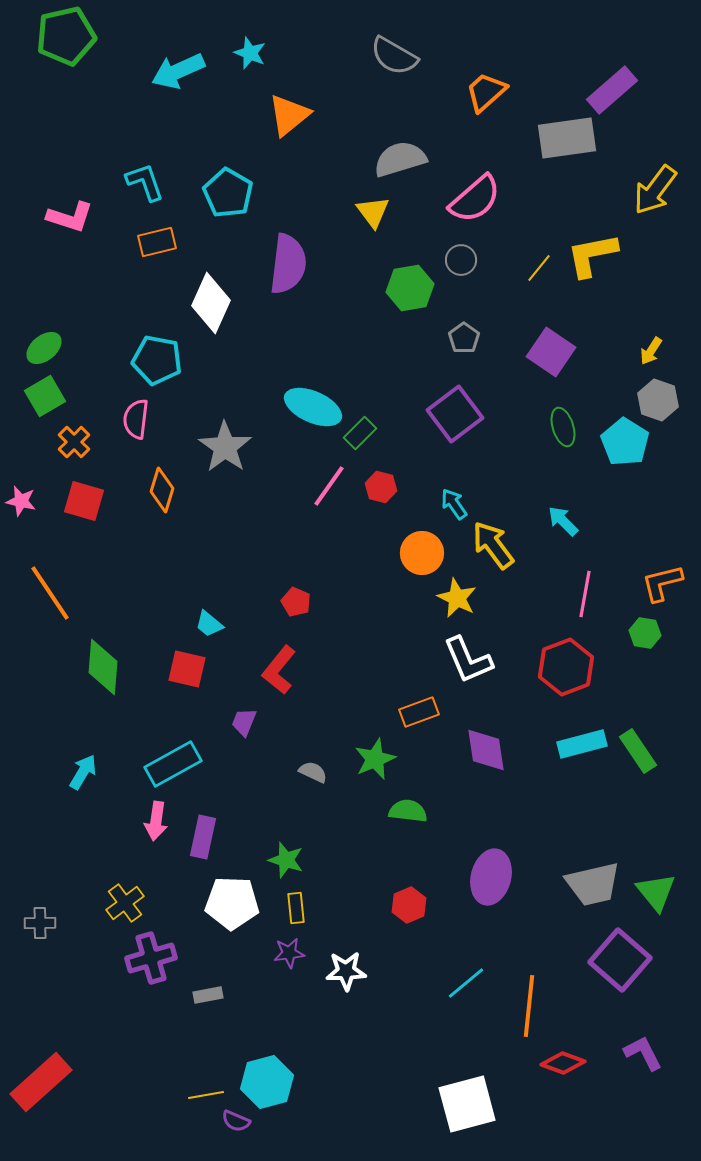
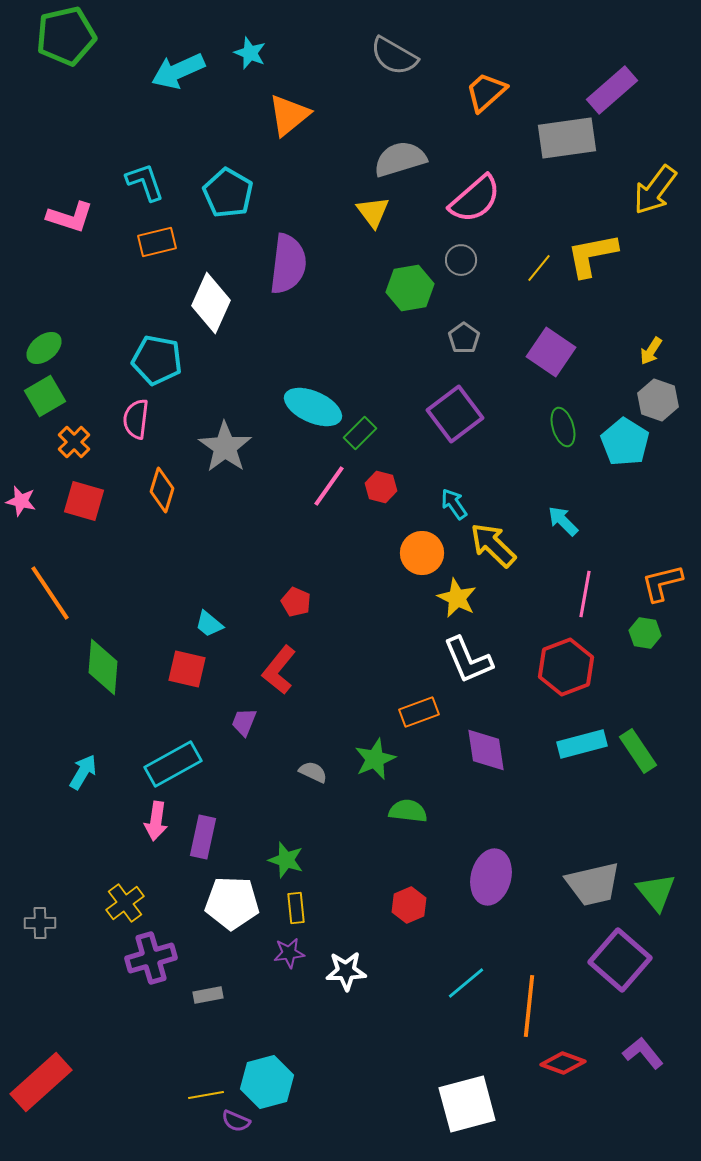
yellow arrow at (493, 545): rotated 9 degrees counterclockwise
purple L-shape at (643, 1053): rotated 12 degrees counterclockwise
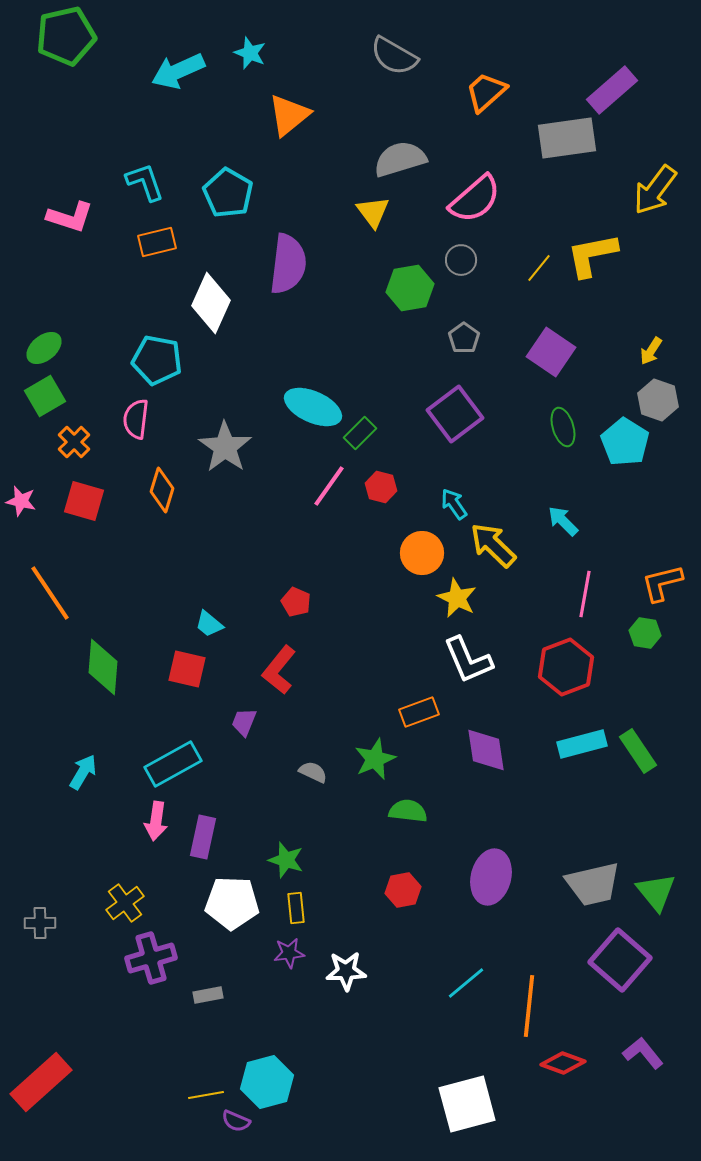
red hexagon at (409, 905): moved 6 px left, 15 px up; rotated 12 degrees clockwise
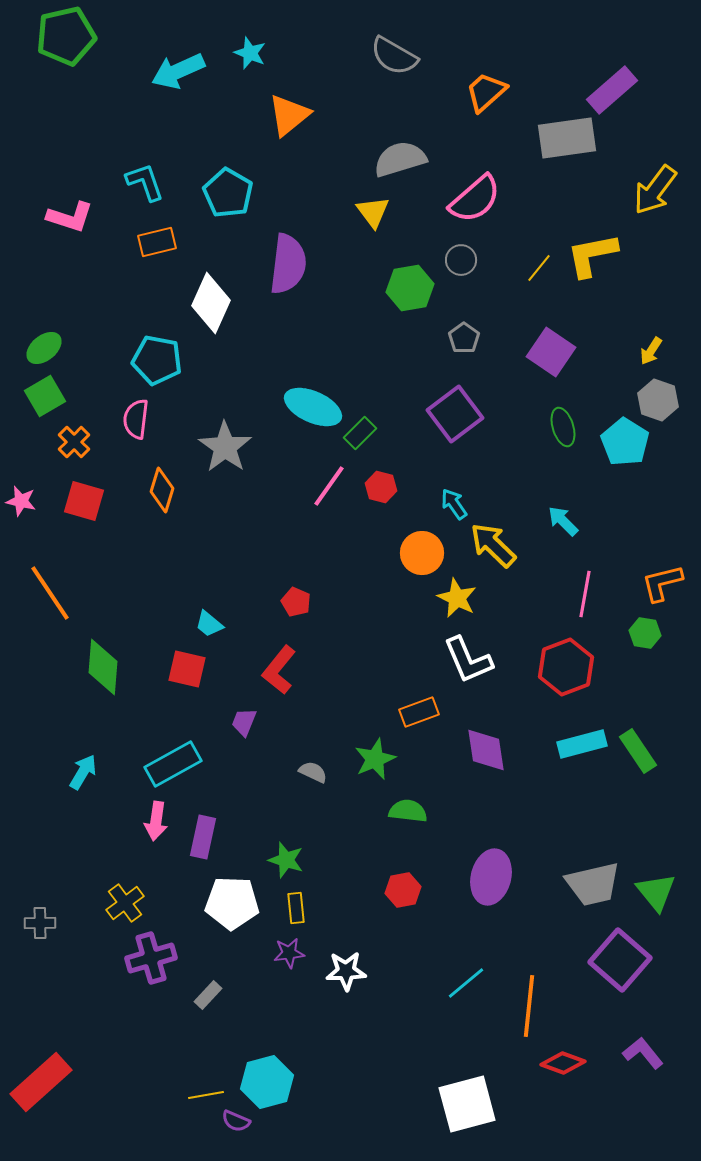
gray rectangle at (208, 995): rotated 36 degrees counterclockwise
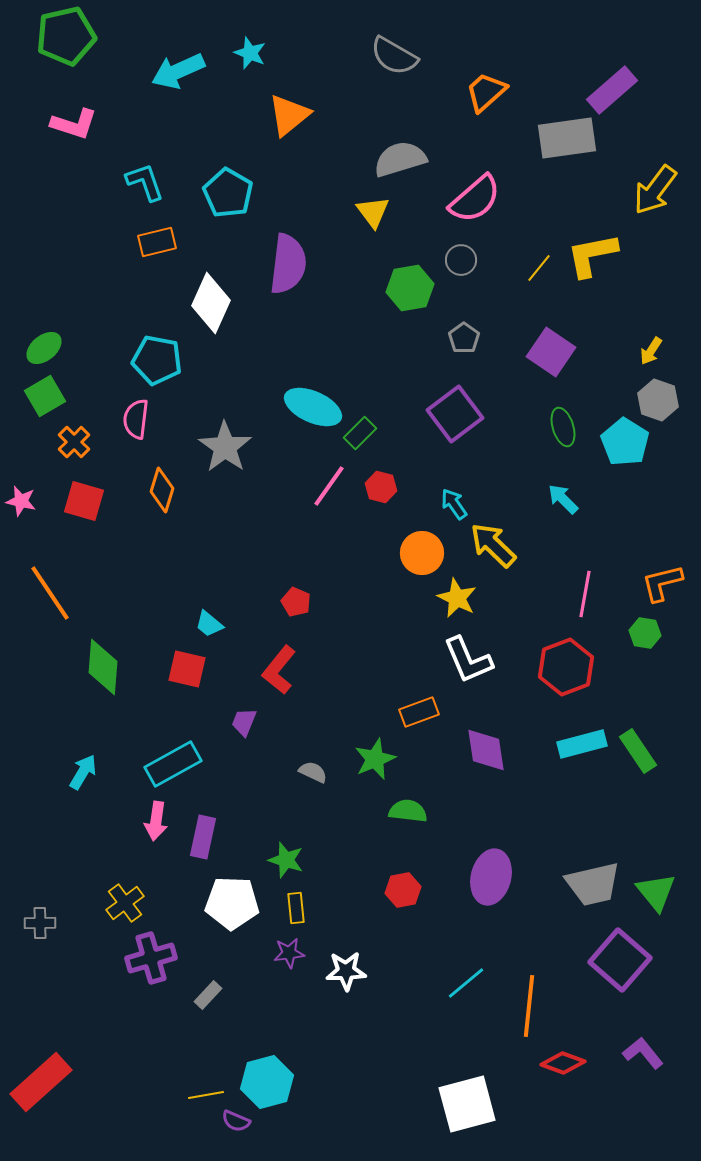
pink L-shape at (70, 217): moved 4 px right, 93 px up
cyan arrow at (563, 521): moved 22 px up
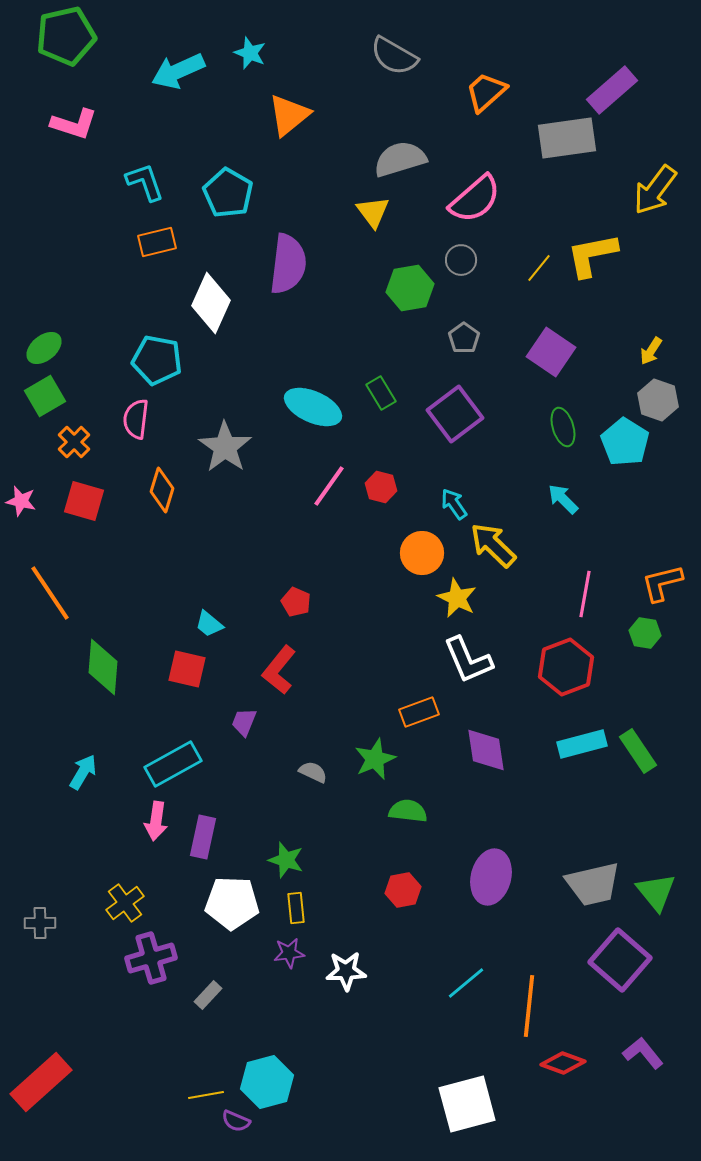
green rectangle at (360, 433): moved 21 px right, 40 px up; rotated 76 degrees counterclockwise
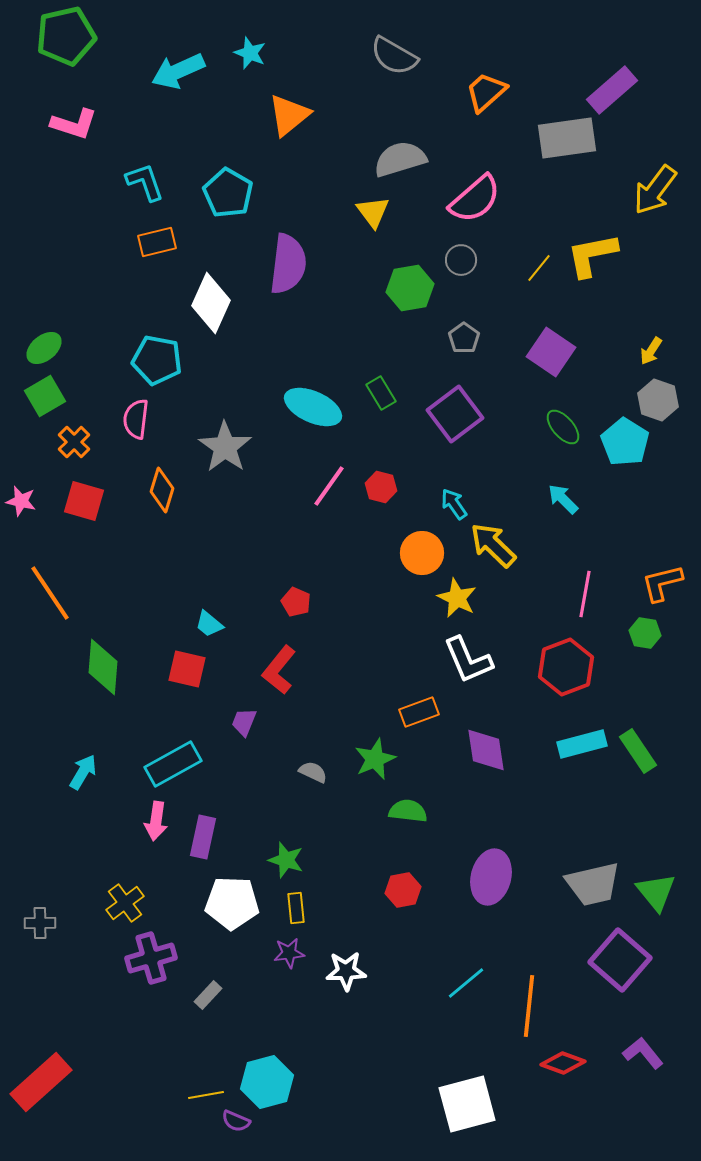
green ellipse at (563, 427): rotated 24 degrees counterclockwise
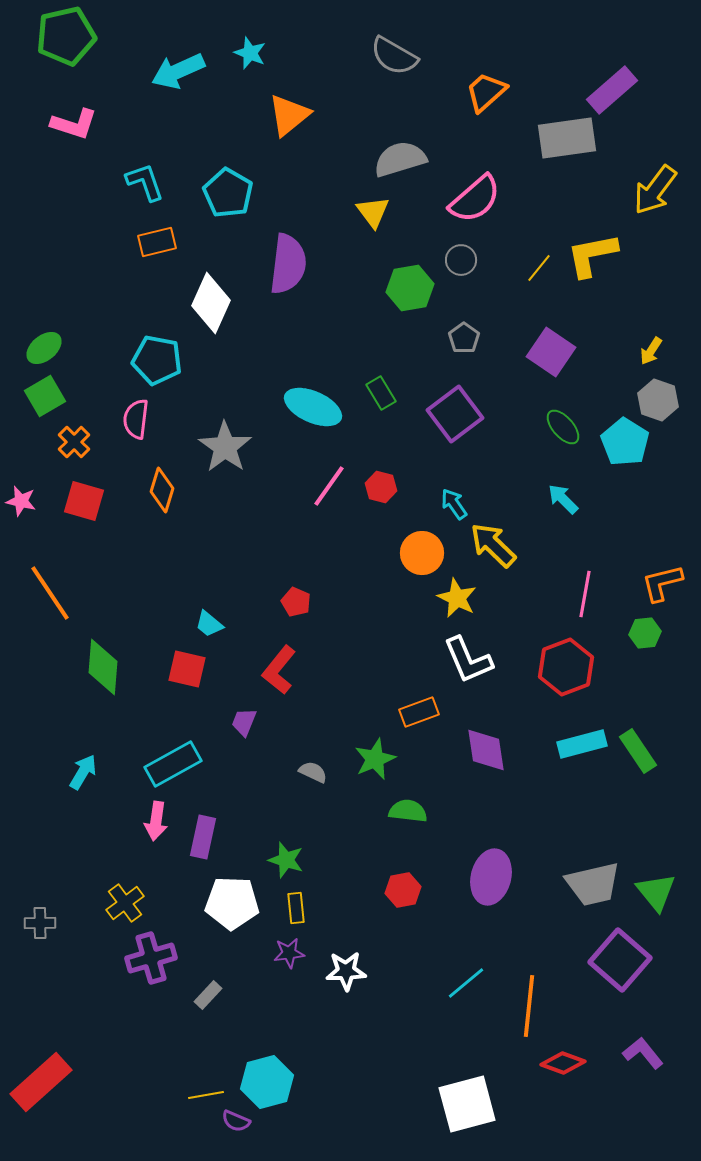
green hexagon at (645, 633): rotated 16 degrees counterclockwise
